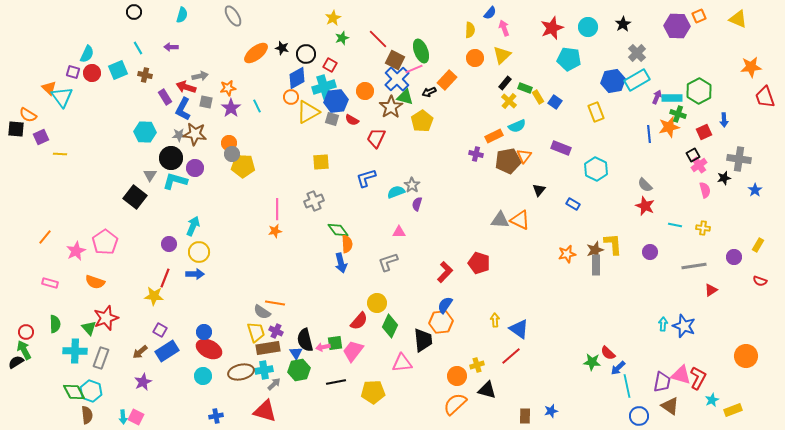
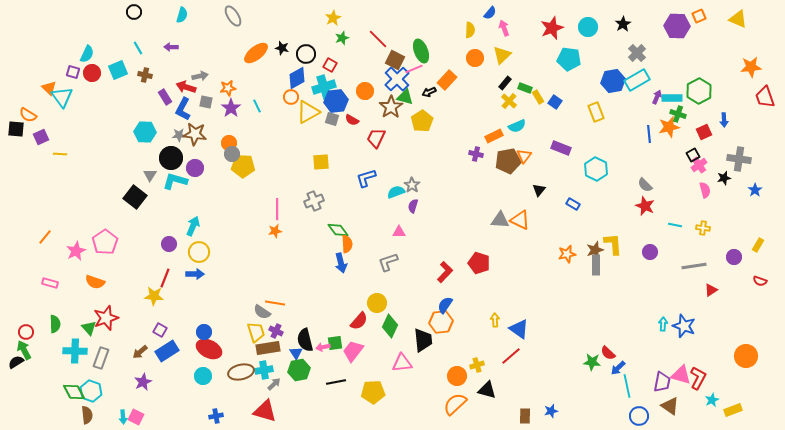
purple semicircle at (417, 204): moved 4 px left, 2 px down
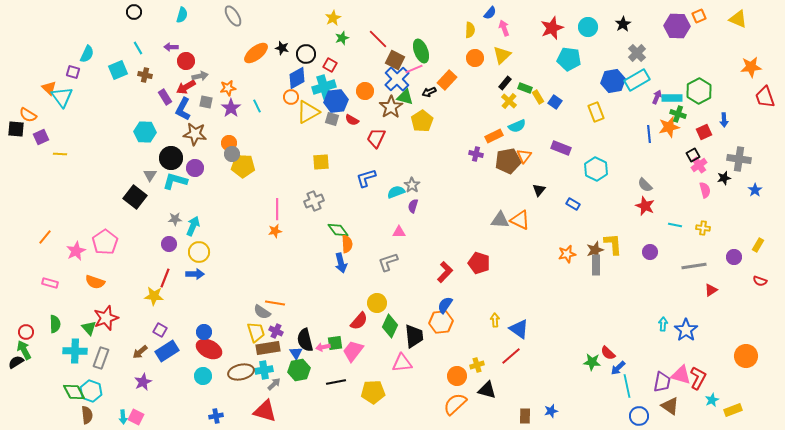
red circle at (92, 73): moved 94 px right, 12 px up
red arrow at (186, 87): rotated 48 degrees counterclockwise
gray star at (179, 135): moved 4 px left, 84 px down
blue star at (684, 326): moved 2 px right, 4 px down; rotated 15 degrees clockwise
black trapezoid at (423, 340): moved 9 px left, 4 px up
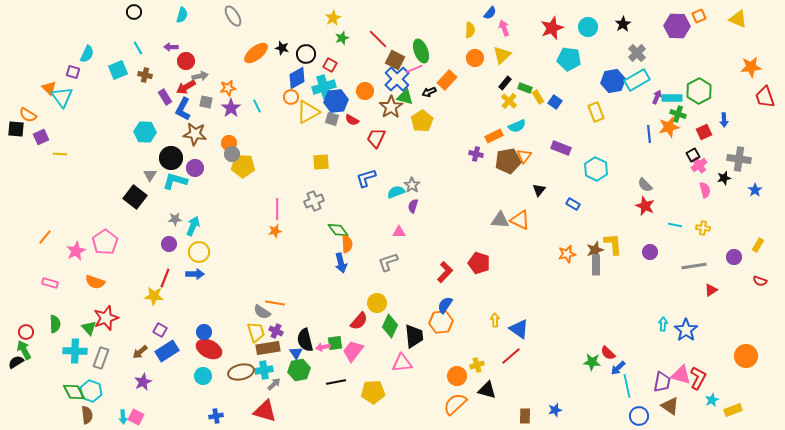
blue star at (551, 411): moved 4 px right, 1 px up
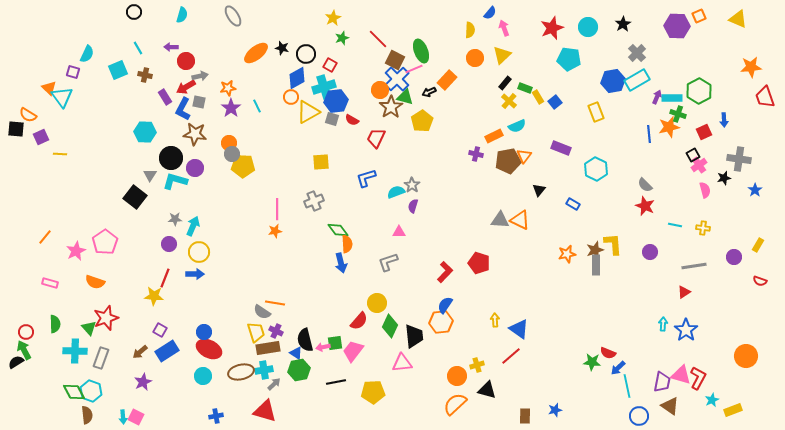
orange circle at (365, 91): moved 15 px right, 1 px up
gray square at (206, 102): moved 7 px left
blue square at (555, 102): rotated 16 degrees clockwise
red triangle at (711, 290): moved 27 px left, 2 px down
blue triangle at (296, 353): rotated 24 degrees counterclockwise
red semicircle at (608, 353): rotated 21 degrees counterclockwise
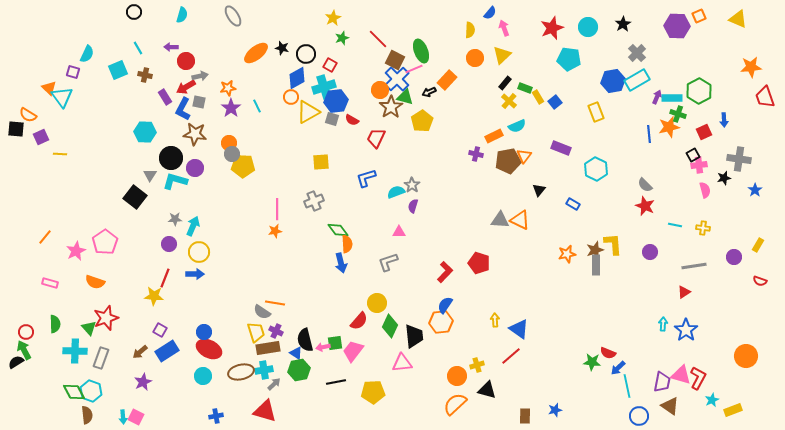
pink cross at (699, 165): rotated 28 degrees clockwise
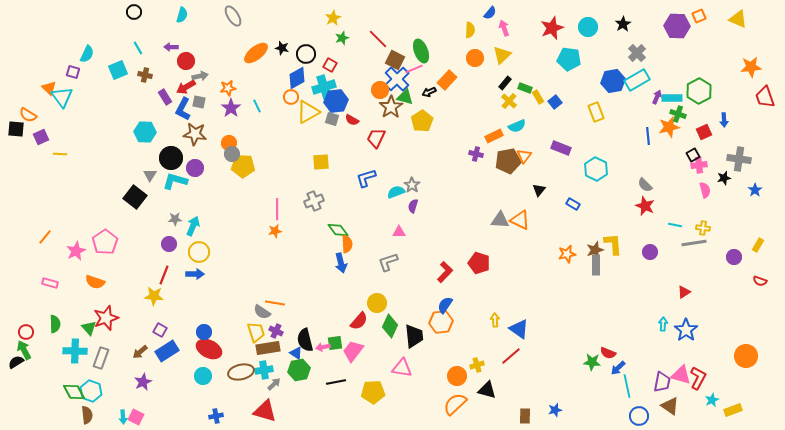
blue line at (649, 134): moved 1 px left, 2 px down
gray line at (694, 266): moved 23 px up
red line at (165, 278): moved 1 px left, 3 px up
pink triangle at (402, 363): moved 5 px down; rotated 15 degrees clockwise
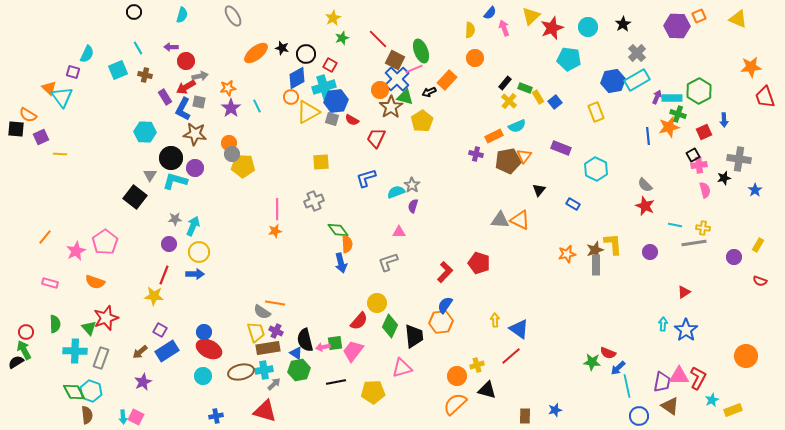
yellow triangle at (502, 55): moved 29 px right, 39 px up
pink triangle at (402, 368): rotated 25 degrees counterclockwise
pink triangle at (681, 375): moved 2 px left, 1 px down; rotated 15 degrees counterclockwise
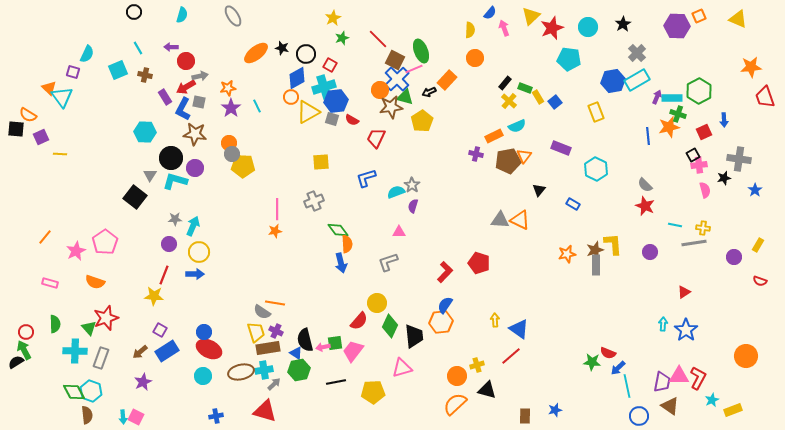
brown star at (391, 107): rotated 25 degrees clockwise
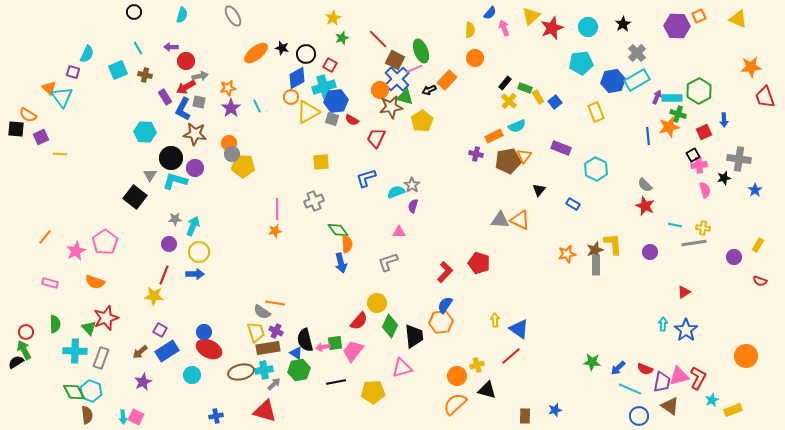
cyan pentagon at (569, 59): moved 12 px right, 4 px down; rotated 15 degrees counterclockwise
black arrow at (429, 92): moved 2 px up
red semicircle at (608, 353): moved 37 px right, 16 px down
cyan circle at (203, 376): moved 11 px left, 1 px up
pink triangle at (679, 376): rotated 15 degrees counterclockwise
cyan line at (627, 386): moved 3 px right, 3 px down; rotated 55 degrees counterclockwise
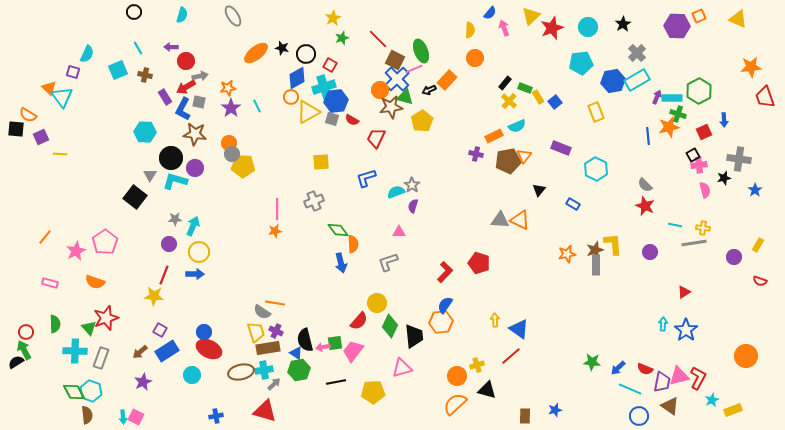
orange semicircle at (347, 244): moved 6 px right
